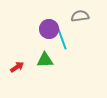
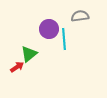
cyan line: moved 2 px right; rotated 15 degrees clockwise
green triangle: moved 16 px left, 6 px up; rotated 36 degrees counterclockwise
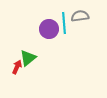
cyan line: moved 16 px up
green triangle: moved 1 px left, 4 px down
red arrow: rotated 32 degrees counterclockwise
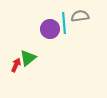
purple circle: moved 1 px right
red arrow: moved 1 px left, 2 px up
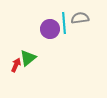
gray semicircle: moved 2 px down
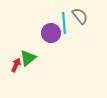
gray semicircle: moved 2 px up; rotated 60 degrees clockwise
purple circle: moved 1 px right, 4 px down
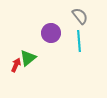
cyan line: moved 15 px right, 18 px down
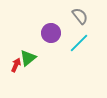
cyan line: moved 2 px down; rotated 50 degrees clockwise
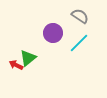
gray semicircle: rotated 18 degrees counterclockwise
purple circle: moved 2 px right
red arrow: rotated 88 degrees counterclockwise
